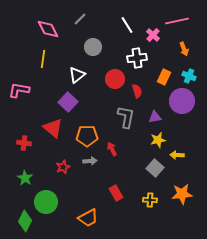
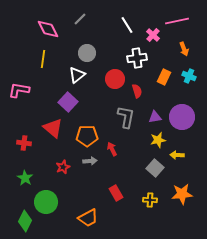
gray circle: moved 6 px left, 6 px down
purple circle: moved 16 px down
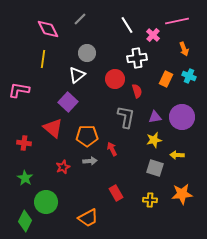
orange rectangle: moved 2 px right, 2 px down
yellow star: moved 4 px left
gray square: rotated 24 degrees counterclockwise
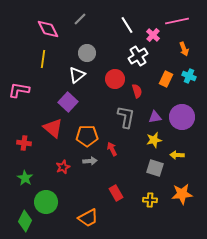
white cross: moved 1 px right, 2 px up; rotated 24 degrees counterclockwise
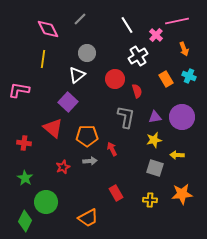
pink cross: moved 3 px right
orange rectangle: rotated 56 degrees counterclockwise
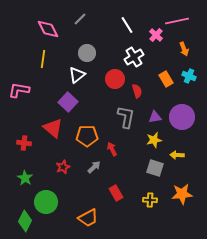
white cross: moved 4 px left, 1 px down
gray arrow: moved 4 px right, 6 px down; rotated 40 degrees counterclockwise
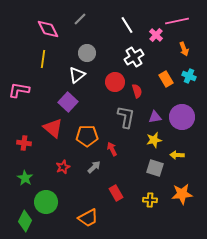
red circle: moved 3 px down
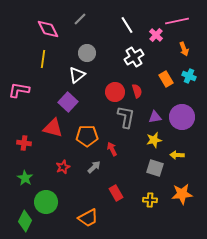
red circle: moved 10 px down
red triangle: rotated 25 degrees counterclockwise
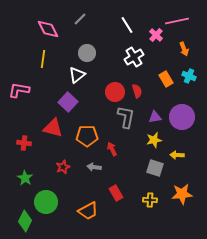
gray arrow: rotated 128 degrees counterclockwise
orange trapezoid: moved 7 px up
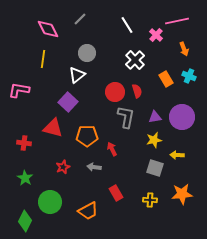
white cross: moved 1 px right, 3 px down; rotated 12 degrees counterclockwise
green circle: moved 4 px right
